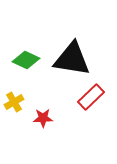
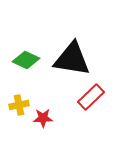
yellow cross: moved 5 px right, 3 px down; rotated 18 degrees clockwise
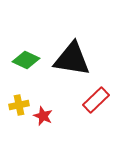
red rectangle: moved 5 px right, 3 px down
red star: moved 2 px up; rotated 24 degrees clockwise
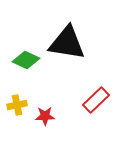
black triangle: moved 5 px left, 16 px up
yellow cross: moved 2 px left
red star: moved 2 px right; rotated 24 degrees counterclockwise
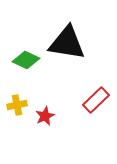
red star: rotated 24 degrees counterclockwise
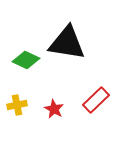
red star: moved 9 px right, 7 px up; rotated 18 degrees counterclockwise
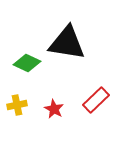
green diamond: moved 1 px right, 3 px down
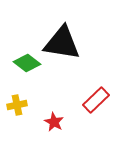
black triangle: moved 5 px left
green diamond: rotated 12 degrees clockwise
red star: moved 13 px down
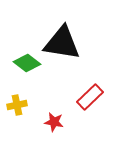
red rectangle: moved 6 px left, 3 px up
red star: rotated 18 degrees counterclockwise
